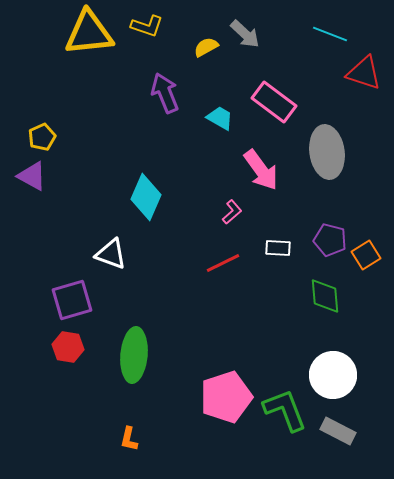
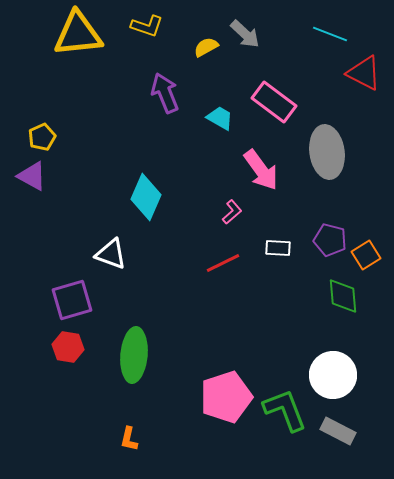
yellow triangle: moved 11 px left, 1 px down
red triangle: rotated 9 degrees clockwise
green diamond: moved 18 px right
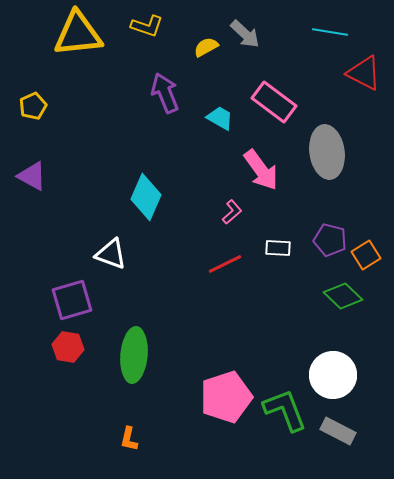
cyan line: moved 2 px up; rotated 12 degrees counterclockwise
yellow pentagon: moved 9 px left, 31 px up
red line: moved 2 px right, 1 px down
green diamond: rotated 42 degrees counterclockwise
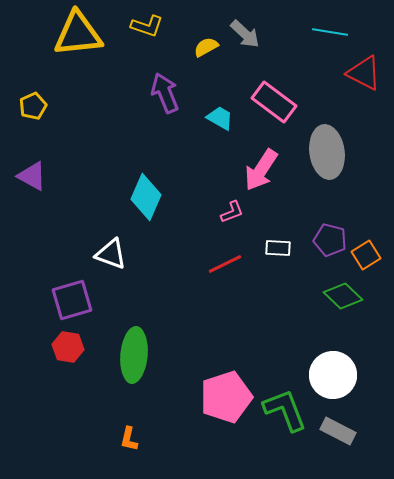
pink arrow: rotated 69 degrees clockwise
pink L-shape: rotated 20 degrees clockwise
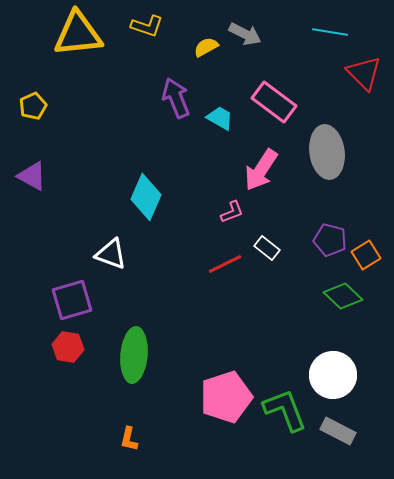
gray arrow: rotated 16 degrees counterclockwise
red triangle: rotated 18 degrees clockwise
purple arrow: moved 11 px right, 5 px down
white rectangle: moved 11 px left; rotated 35 degrees clockwise
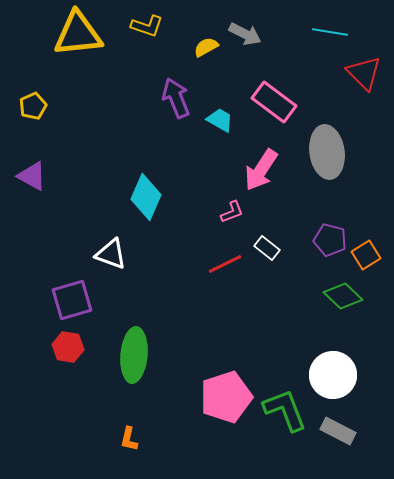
cyan trapezoid: moved 2 px down
